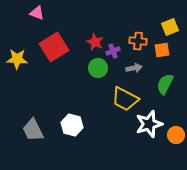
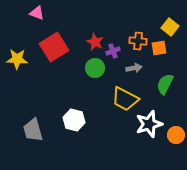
yellow square: rotated 30 degrees counterclockwise
orange square: moved 3 px left, 2 px up
green circle: moved 3 px left
white hexagon: moved 2 px right, 5 px up
gray trapezoid: rotated 10 degrees clockwise
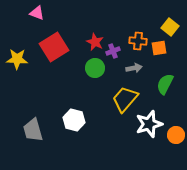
yellow trapezoid: rotated 104 degrees clockwise
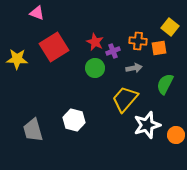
white star: moved 2 px left, 1 px down
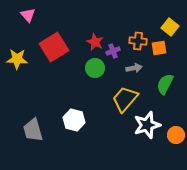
pink triangle: moved 9 px left, 2 px down; rotated 28 degrees clockwise
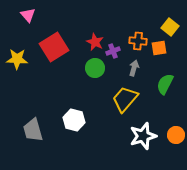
gray arrow: rotated 63 degrees counterclockwise
white star: moved 4 px left, 11 px down
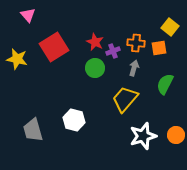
orange cross: moved 2 px left, 2 px down
yellow star: rotated 10 degrees clockwise
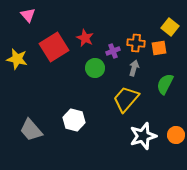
red star: moved 10 px left, 4 px up
yellow trapezoid: moved 1 px right
gray trapezoid: moved 2 px left; rotated 25 degrees counterclockwise
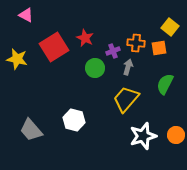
pink triangle: moved 2 px left; rotated 21 degrees counterclockwise
gray arrow: moved 6 px left, 1 px up
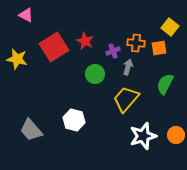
red star: moved 3 px down
green circle: moved 6 px down
